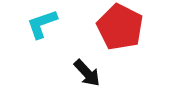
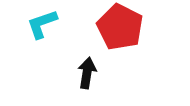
black arrow: rotated 128 degrees counterclockwise
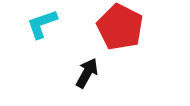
black arrow: rotated 20 degrees clockwise
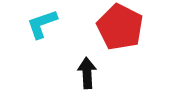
black arrow: rotated 32 degrees counterclockwise
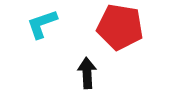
red pentagon: rotated 18 degrees counterclockwise
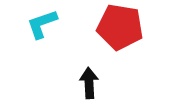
black arrow: moved 2 px right, 10 px down
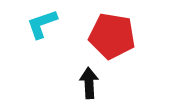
red pentagon: moved 8 px left, 9 px down
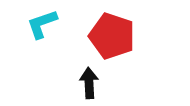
red pentagon: rotated 9 degrees clockwise
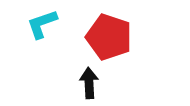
red pentagon: moved 3 px left, 1 px down
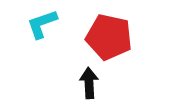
red pentagon: rotated 6 degrees counterclockwise
